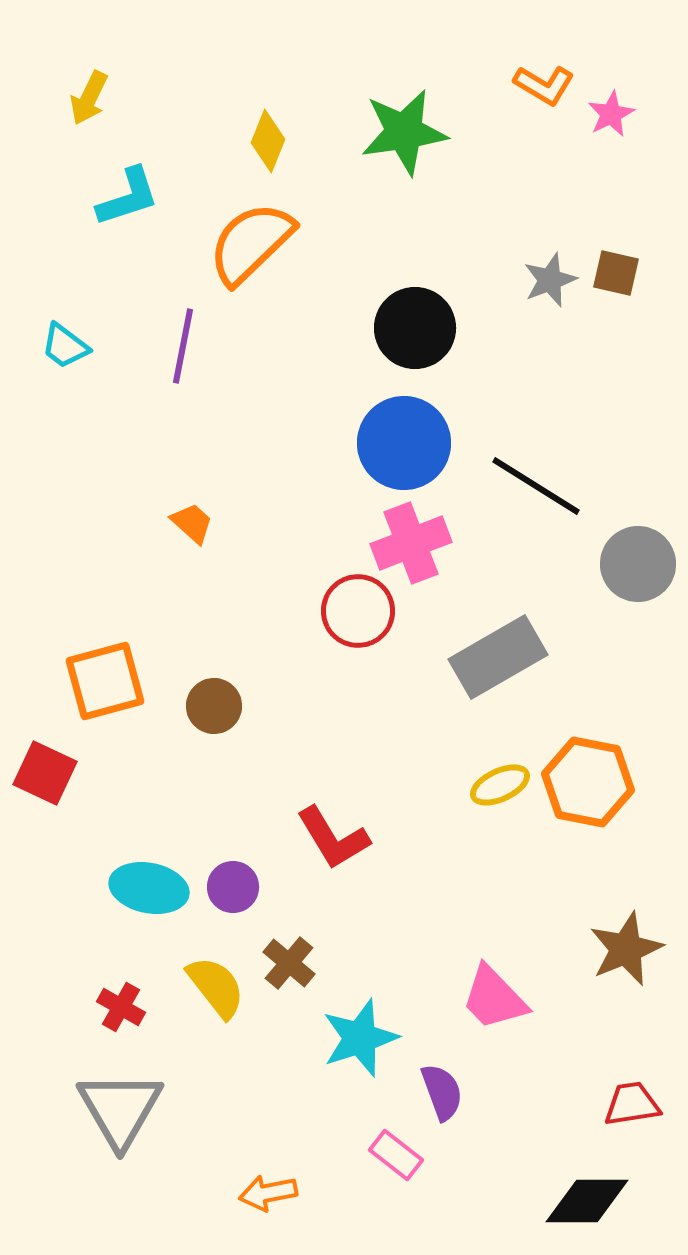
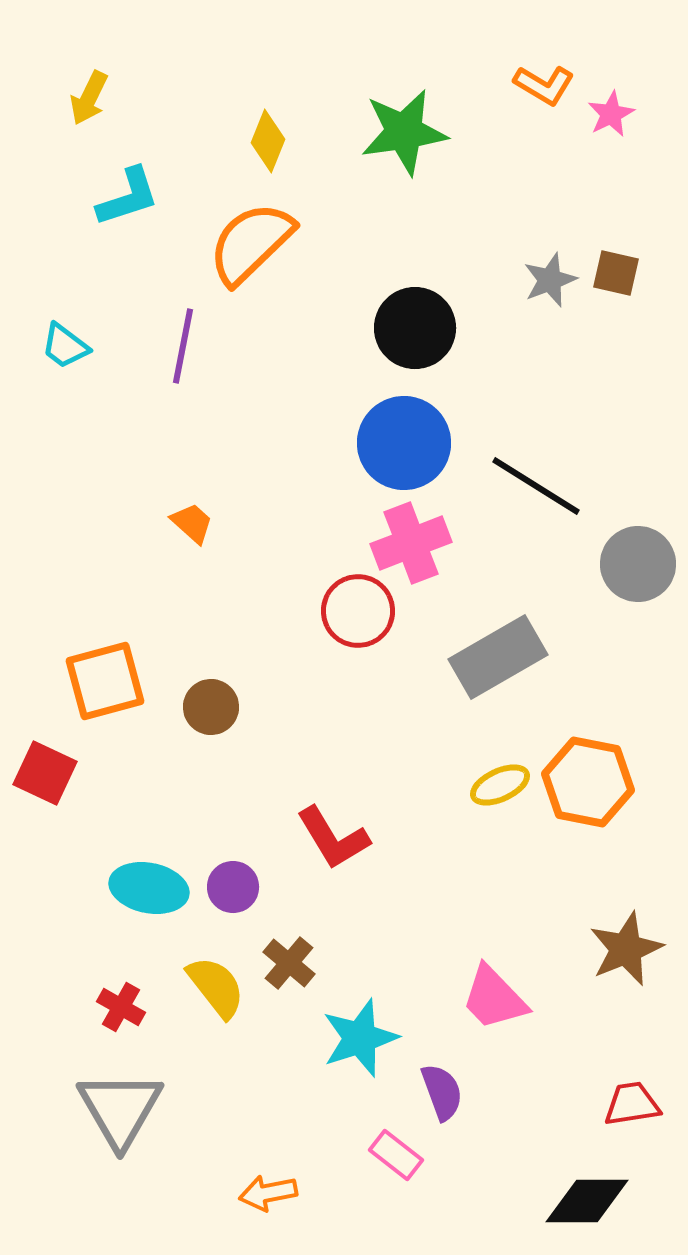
brown circle: moved 3 px left, 1 px down
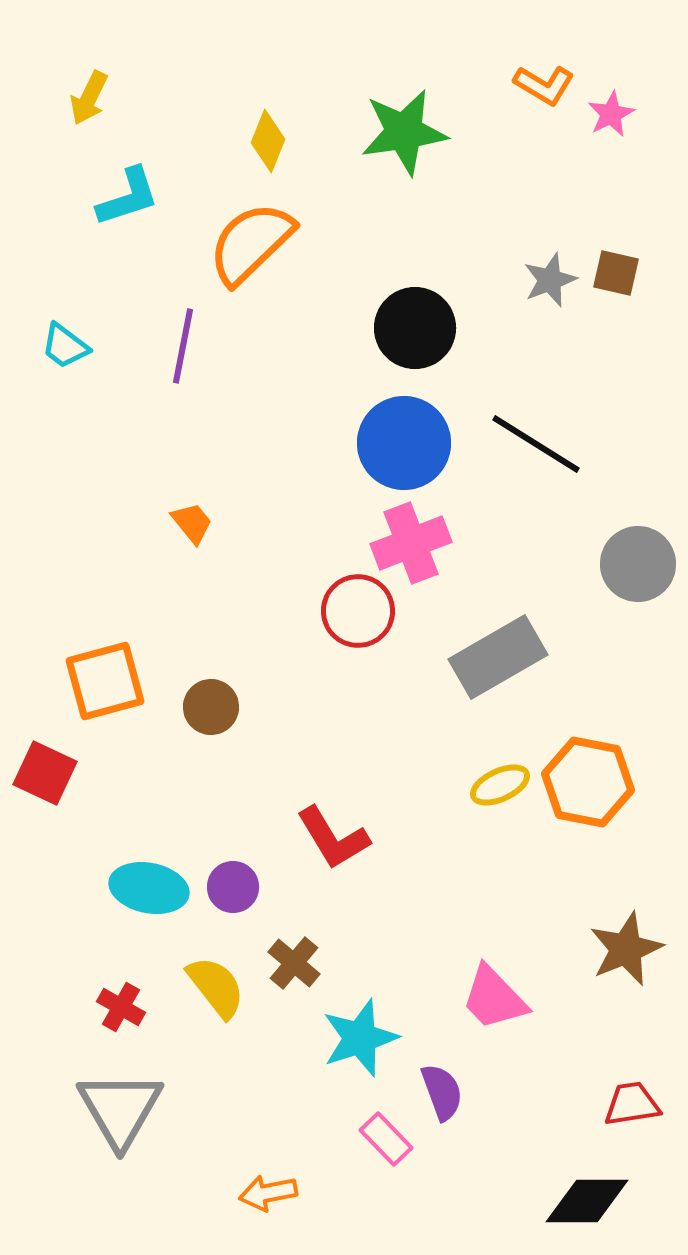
black line: moved 42 px up
orange trapezoid: rotated 9 degrees clockwise
brown cross: moved 5 px right
pink rectangle: moved 10 px left, 16 px up; rotated 8 degrees clockwise
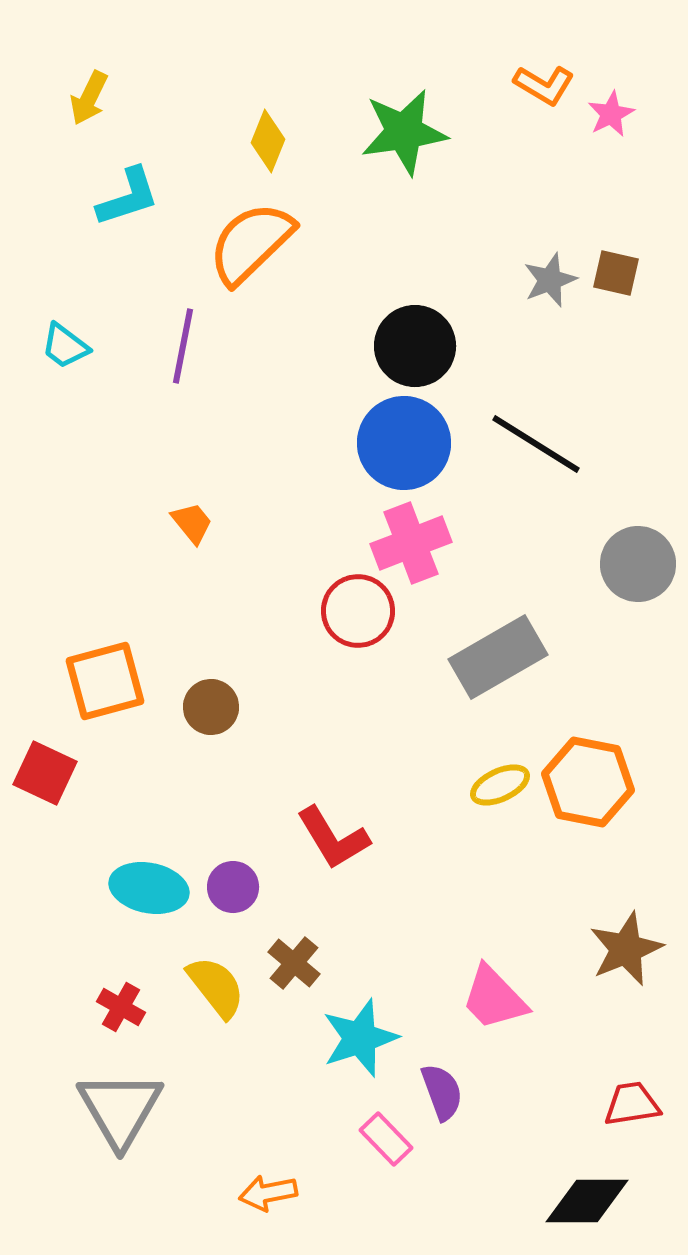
black circle: moved 18 px down
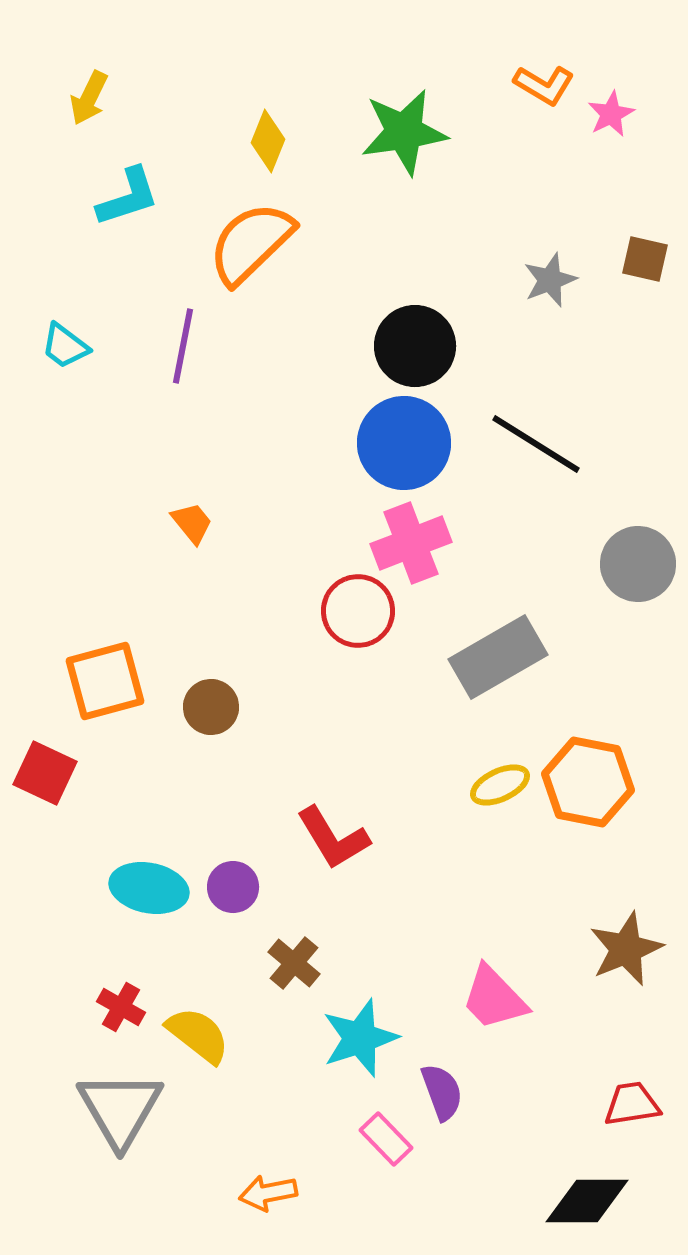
brown square: moved 29 px right, 14 px up
yellow semicircle: moved 18 px left, 48 px down; rotated 14 degrees counterclockwise
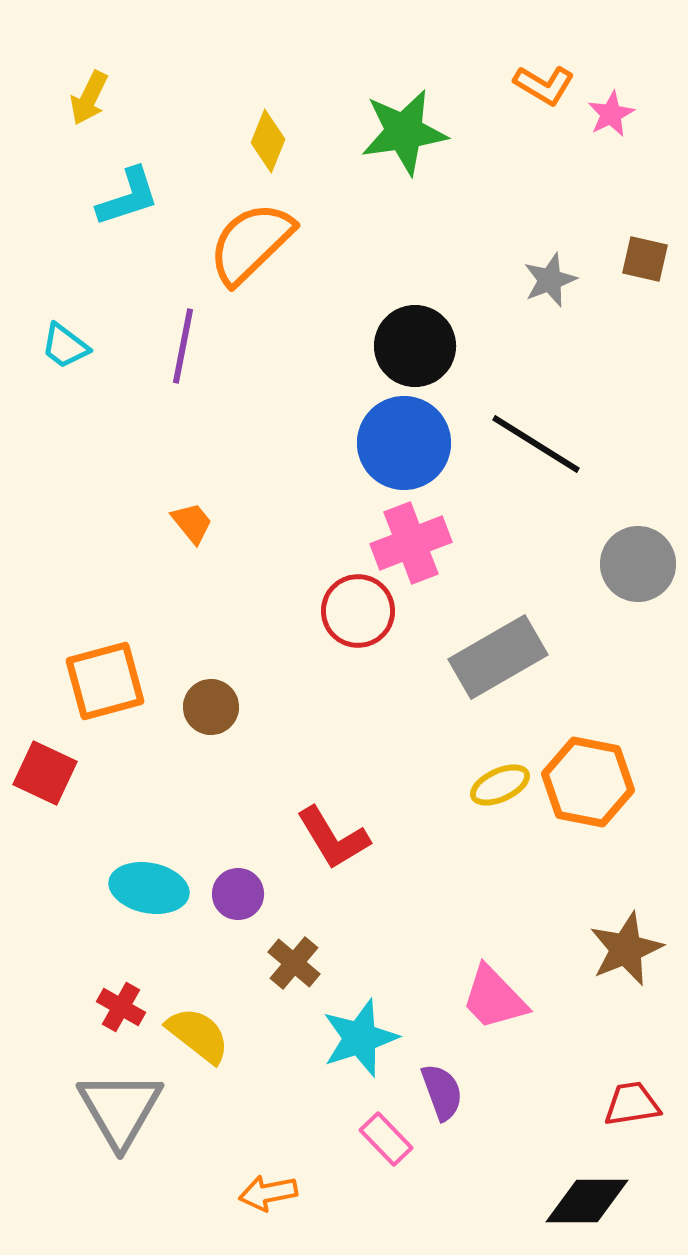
purple circle: moved 5 px right, 7 px down
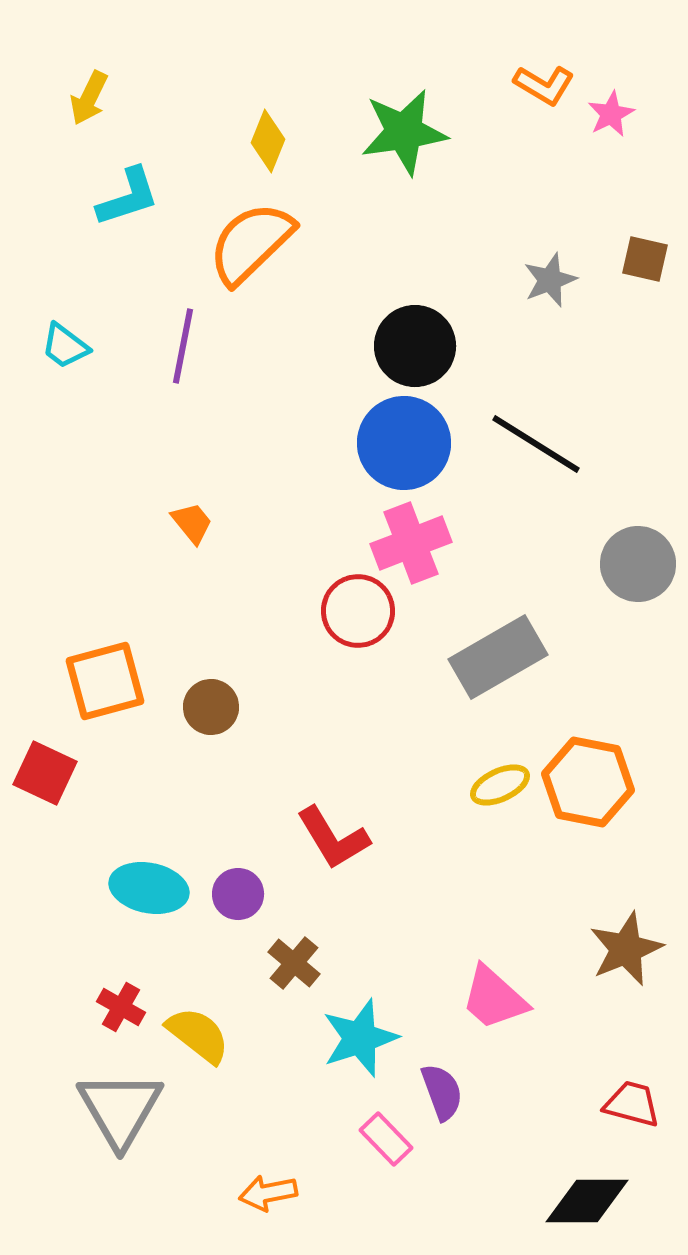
pink trapezoid: rotated 4 degrees counterclockwise
red trapezoid: rotated 24 degrees clockwise
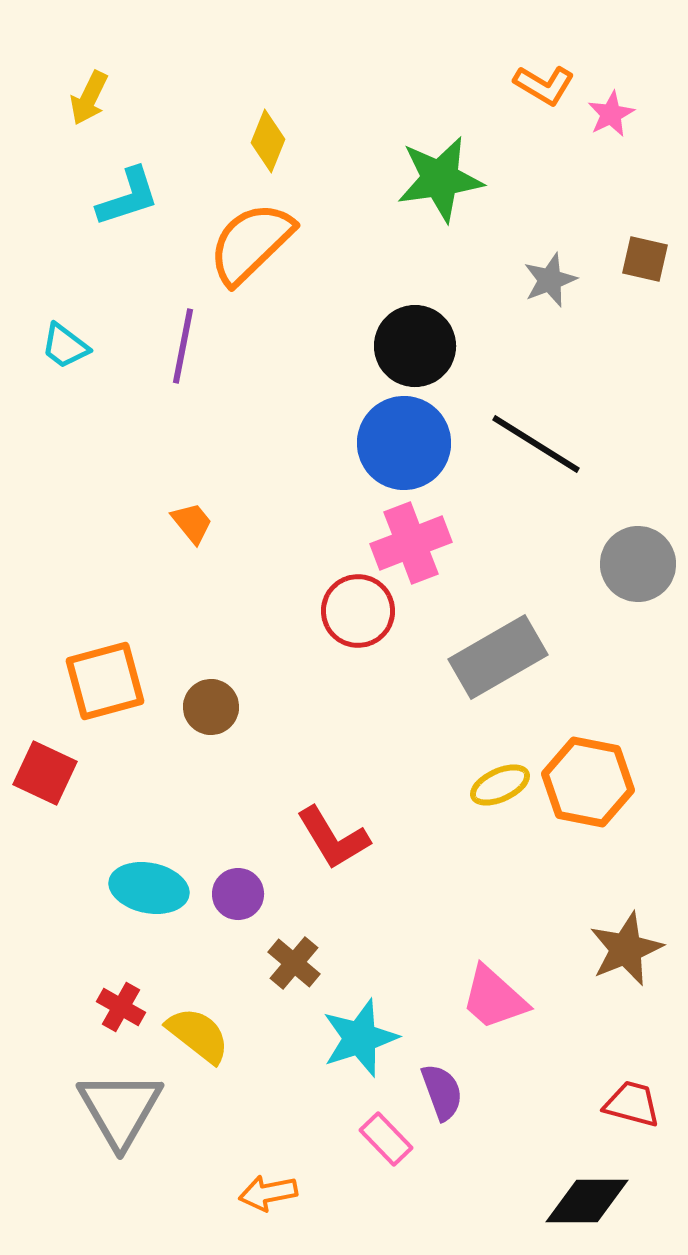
green star: moved 36 px right, 47 px down
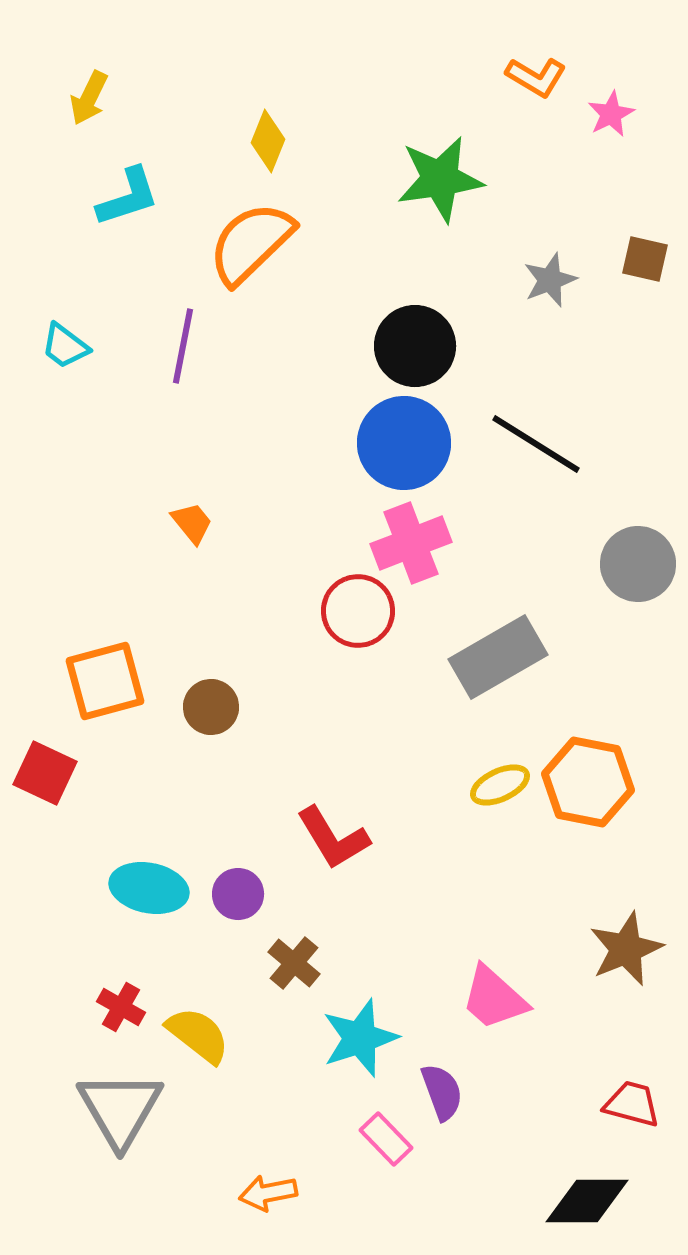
orange L-shape: moved 8 px left, 8 px up
